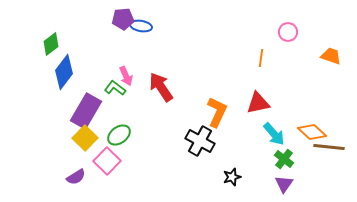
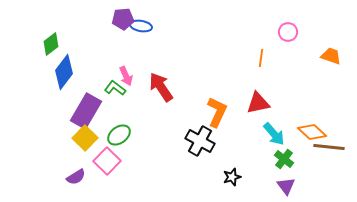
purple triangle: moved 2 px right, 2 px down; rotated 12 degrees counterclockwise
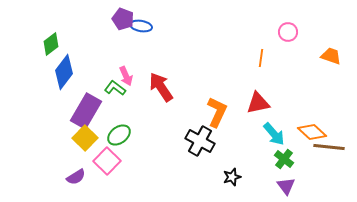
purple pentagon: rotated 25 degrees clockwise
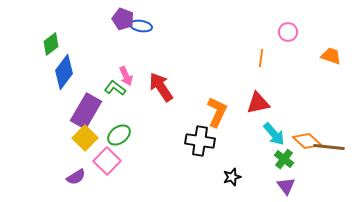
orange diamond: moved 5 px left, 9 px down
black cross: rotated 20 degrees counterclockwise
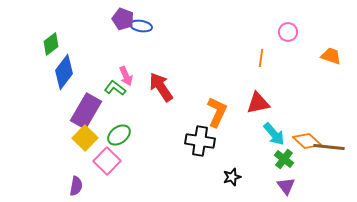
purple semicircle: moved 9 px down; rotated 48 degrees counterclockwise
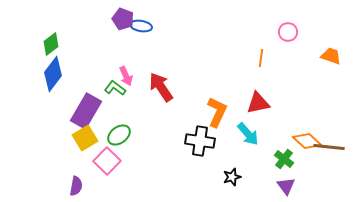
blue diamond: moved 11 px left, 2 px down
cyan arrow: moved 26 px left
yellow square: rotated 15 degrees clockwise
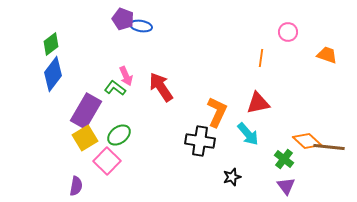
orange trapezoid: moved 4 px left, 1 px up
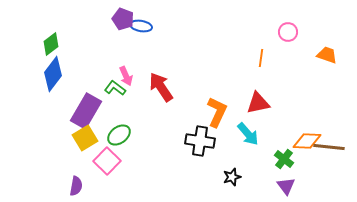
orange diamond: rotated 40 degrees counterclockwise
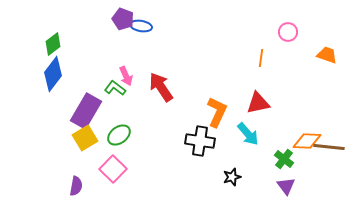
green diamond: moved 2 px right
pink square: moved 6 px right, 8 px down
